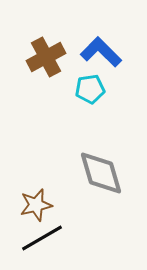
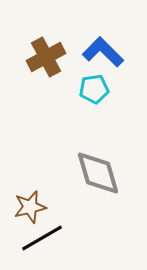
blue L-shape: moved 2 px right
cyan pentagon: moved 4 px right
gray diamond: moved 3 px left
brown star: moved 6 px left, 2 px down
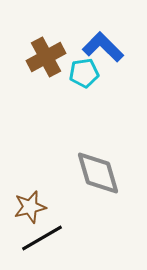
blue L-shape: moved 5 px up
cyan pentagon: moved 10 px left, 16 px up
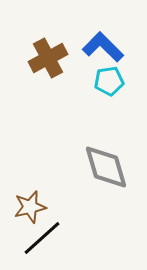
brown cross: moved 2 px right, 1 px down
cyan pentagon: moved 25 px right, 8 px down
gray diamond: moved 8 px right, 6 px up
black line: rotated 12 degrees counterclockwise
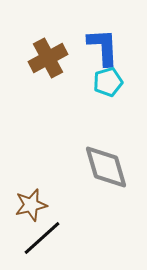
blue L-shape: rotated 42 degrees clockwise
cyan pentagon: moved 1 px left, 1 px down; rotated 8 degrees counterclockwise
brown star: moved 1 px right, 2 px up
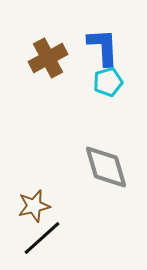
brown star: moved 3 px right, 1 px down
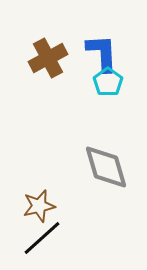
blue L-shape: moved 1 px left, 6 px down
cyan pentagon: rotated 20 degrees counterclockwise
brown star: moved 5 px right
